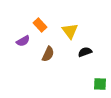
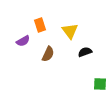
orange rectangle: rotated 24 degrees clockwise
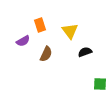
brown semicircle: moved 2 px left
